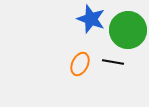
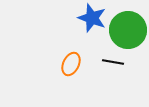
blue star: moved 1 px right, 1 px up
orange ellipse: moved 9 px left
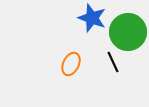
green circle: moved 2 px down
black line: rotated 55 degrees clockwise
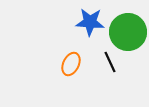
blue star: moved 2 px left, 4 px down; rotated 16 degrees counterclockwise
black line: moved 3 px left
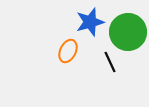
blue star: rotated 20 degrees counterclockwise
orange ellipse: moved 3 px left, 13 px up
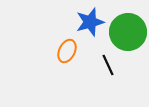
orange ellipse: moved 1 px left
black line: moved 2 px left, 3 px down
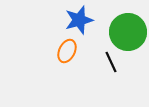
blue star: moved 11 px left, 2 px up
black line: moved 3 px right, 3 px up
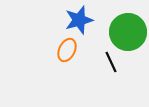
orange ellipse: moved 1 px up
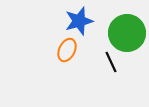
blue star: moved 1 px down
green circle: moved 1 px left, 1 px down
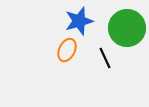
green circle: moved 5 px up
black line: moved 6 px left, 4 px up
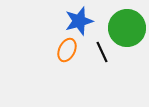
black line: moved 3 px left, 6 px up
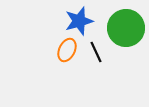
green circle: moved 1 px left
black line: moved 6 px left
